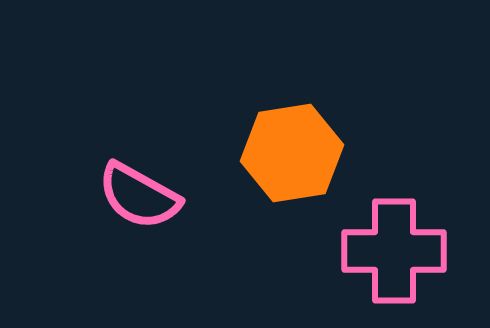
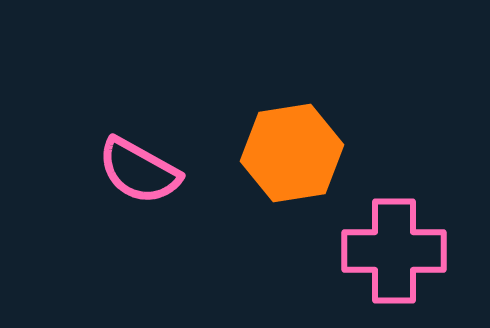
pink semicircle: moved 25 px up
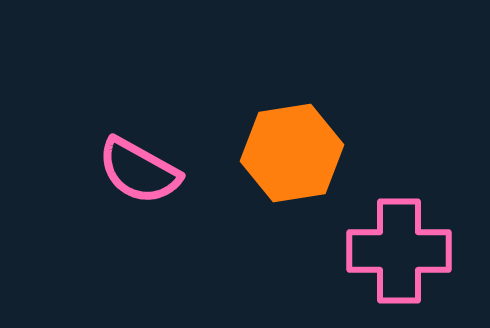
pink cross: moved 5 px right
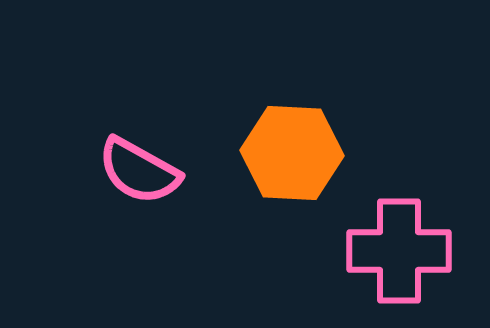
orange hexagon: rotated 12 degrees clockwise
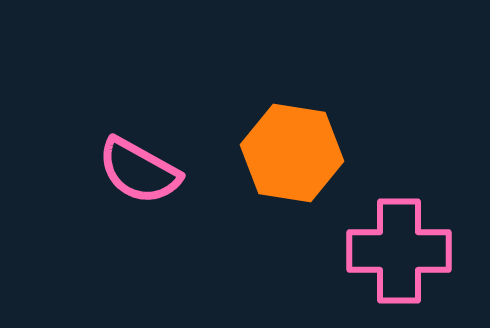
orange hexagon: rotated 6 degrees clockwise
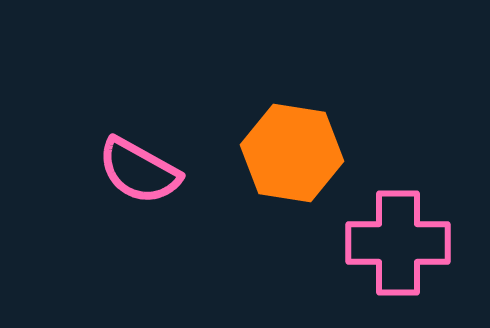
pink cross: moved 1 px left, 8 px up
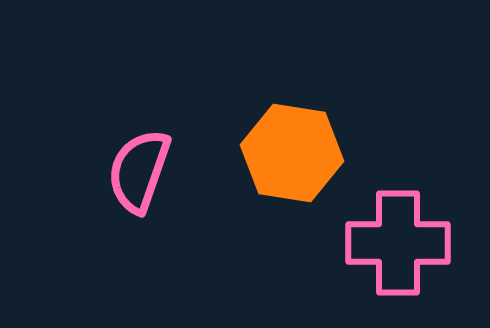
pink semicircle: rotated 80 degrees clockwise
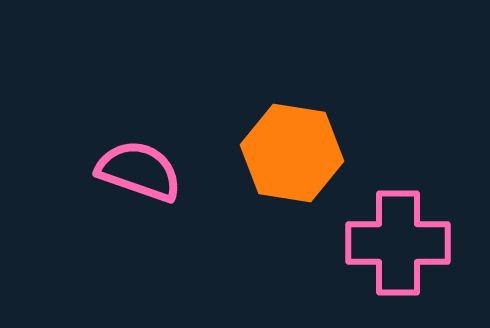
pink semicircle: rotated 90 degrees clockwise
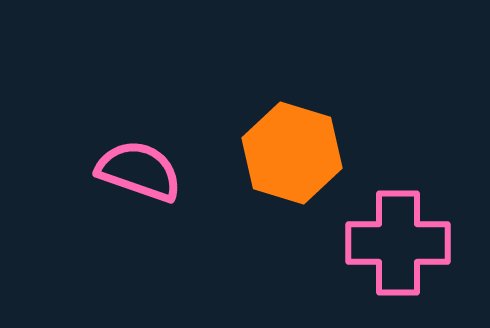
orange hexagon: rotated 8 degrees clockwise
